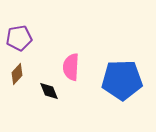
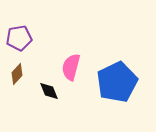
pink semicircle: rotated 12 degrees clockwise
blue pentagon: moved 5 px left, 2 px down; rotated 24 degrees counterclockwise
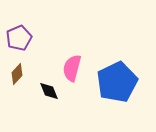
purple pentagon: rotated 15 degrees counterclockwise
pink semicircle: moved 1 px right, 1 px down
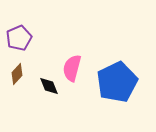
black diamond: moved 5 px up
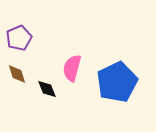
brown diamond: rotated 60 degrees counterclockwise
black diamond: moved 2 px left, 3 px down
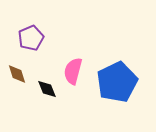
purple pentagon: moved 12 px right
pink semicircle: moved 1 px right, 3 px down
